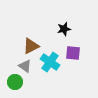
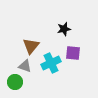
brown triangle: rotated 24 degrees counterclockwise
cyan cross: moved 1 px right, 1 px down; rotated 30 degrees clockwise
gray triangle: rotated 16 degrees counterclockwise
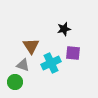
brown triangle: rotated 12 degrees counterclockwise
gray triangle: moved 2 px left, 1 px up
